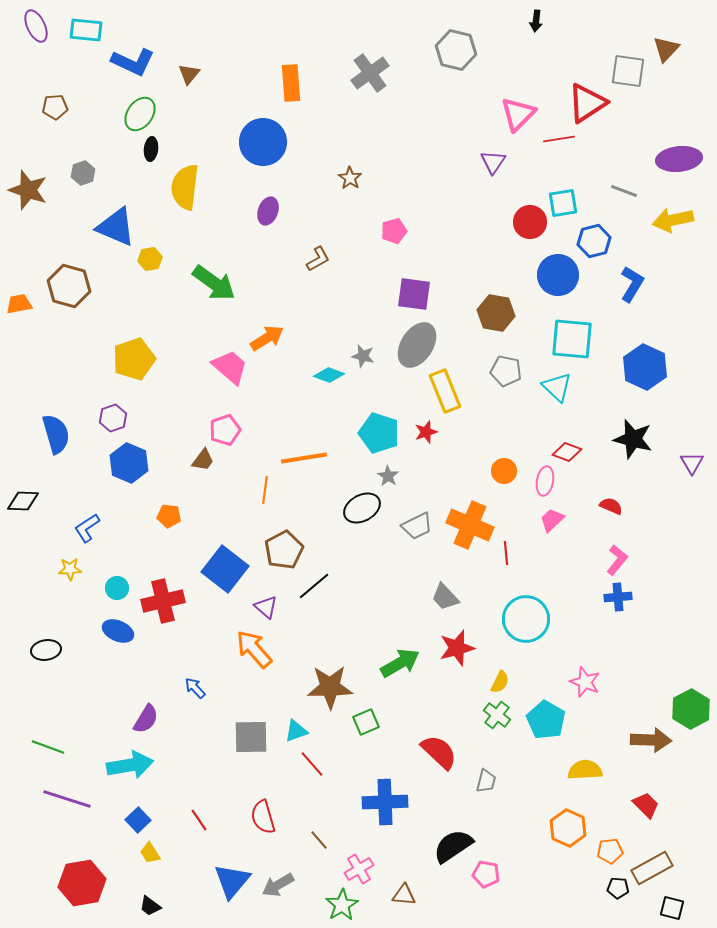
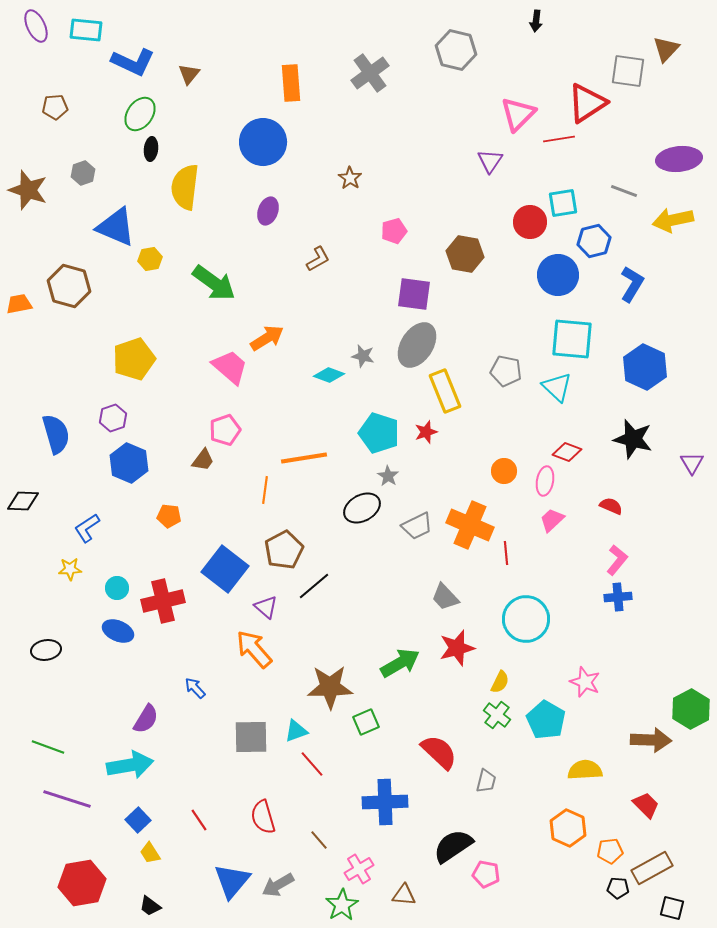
purple triangle at (493, 162): moved 3 px left, 1 px up
brown hexagon at (496, 313): moved 31 px left, 59 px up
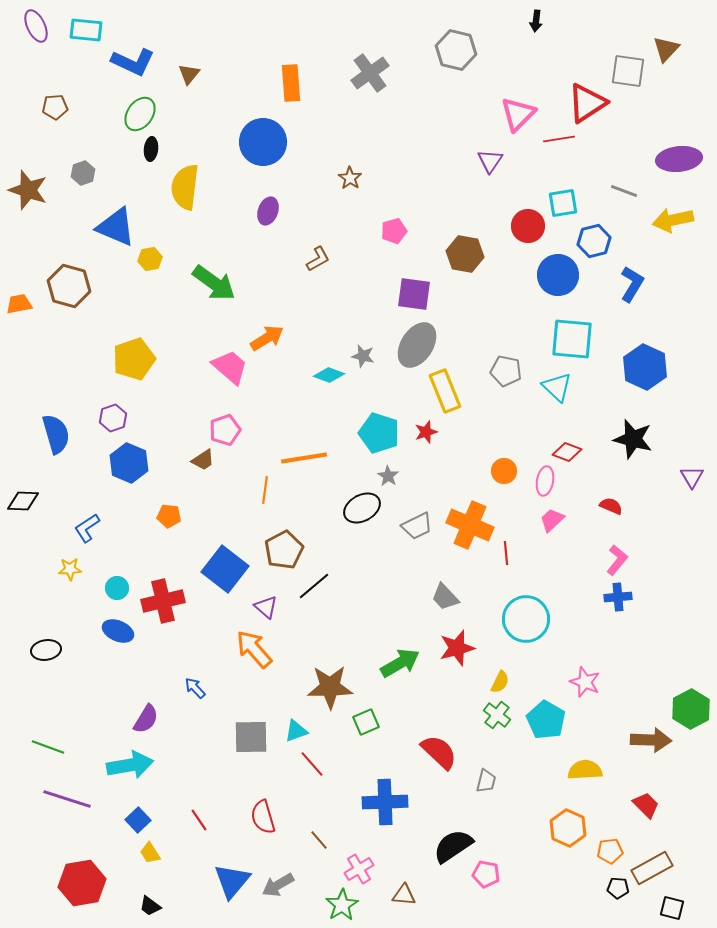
red circle at (530, 222): moved 2 px left, 4 px down
brown trapezoid at (203, 460): rotated 20 degrees clockwise
purple triangle at (692, 463): moved 14 px down
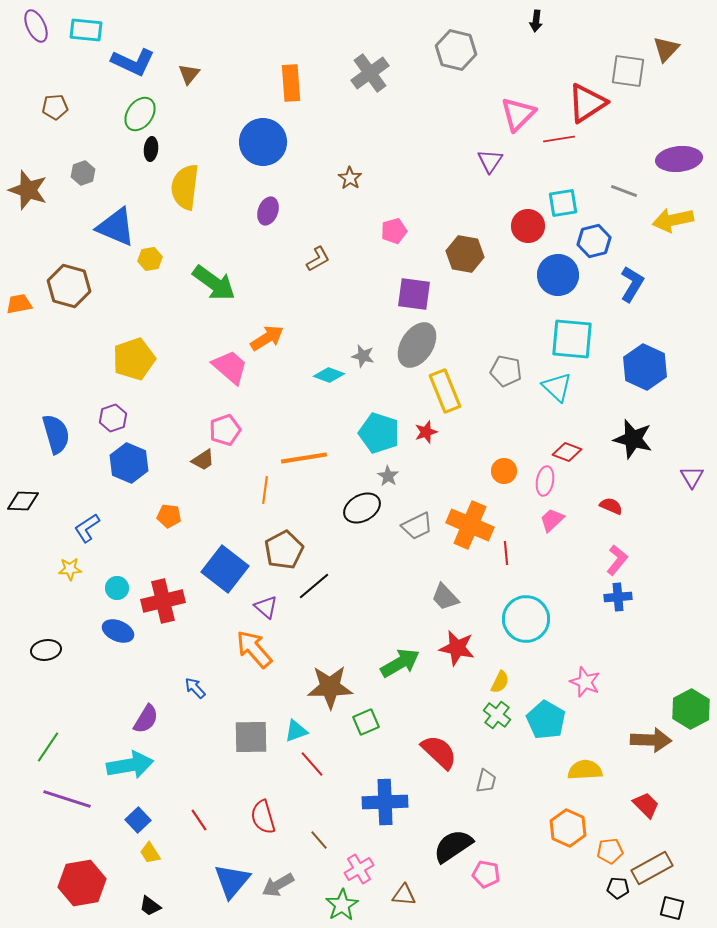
red star at (457, 648): rotated 27 degrees clockwise
green line at (48, 747): rotated 76 degrees counterclockwise
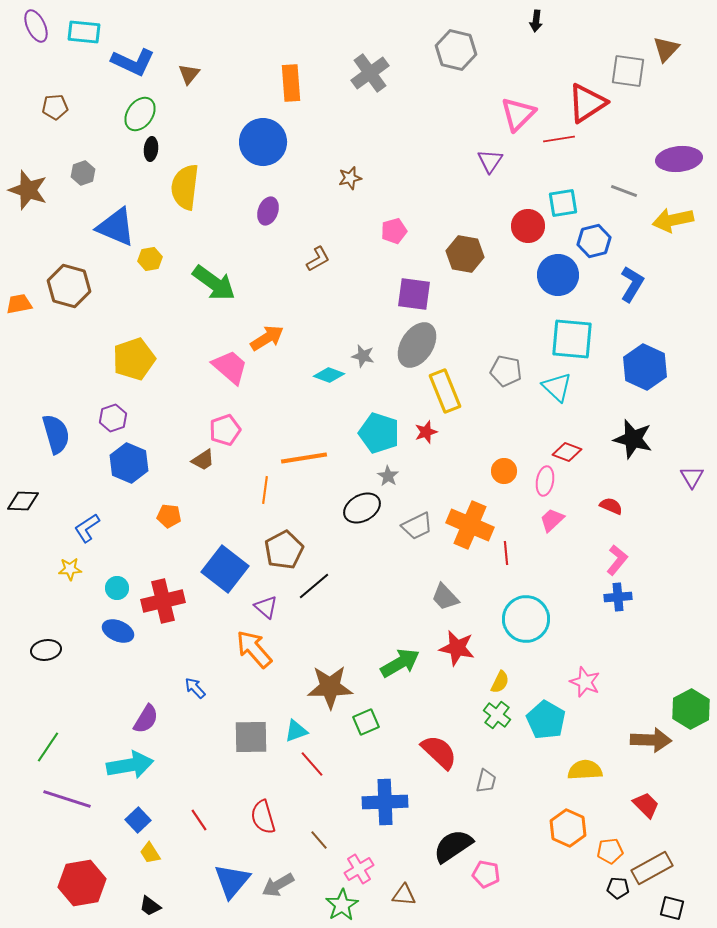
cyan rectangle at (86, 30): moved 2 px left, 2 px down
brown star at (350, 178): rotated 25 degrees clockwise
